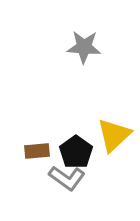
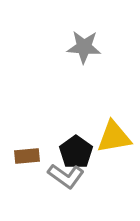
yellow triangle: moved 2 px down; rotated 33 degrees clockwise
brown rectangle: moved 10 px left, 5 px down
gray L-shape: moved 1 px left, 2 px up
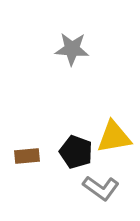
gray star: moved 12 px left, 2 px down
black pentagon: rotated 16 degrees counterclockwise
gray L-shape: moved 35 px right, 12 px down
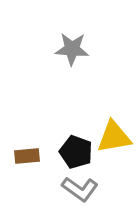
gray L-shape: moved 21 px left, 1 px down
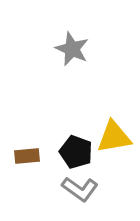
gray star: rotated 20 degrees clockwise
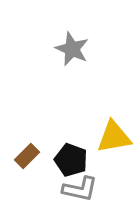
black pentagon: moved 5 px left, 8 px down
brown rectangle: rotated 40 degrees counterclockwise
gray L-shape: rotated 24 degrees counterclockwise
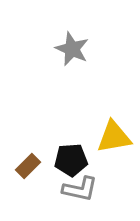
brown rectangle: moved 1 px right, 10 px down
black pentagon: rotated 24 degrees counterclockwise
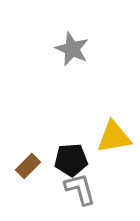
gray L-shape: rotated 117 degrees counterclockwise
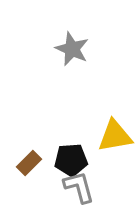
yellow triangle: moved 1 px right, 1 px up
brown rectangle: moved 1 px right, 3 px up
gray L-shape: moved 1 px left, 2 px up
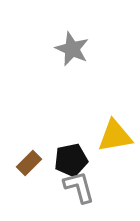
black pentagon: rotated 8 degrees counterclockwise
